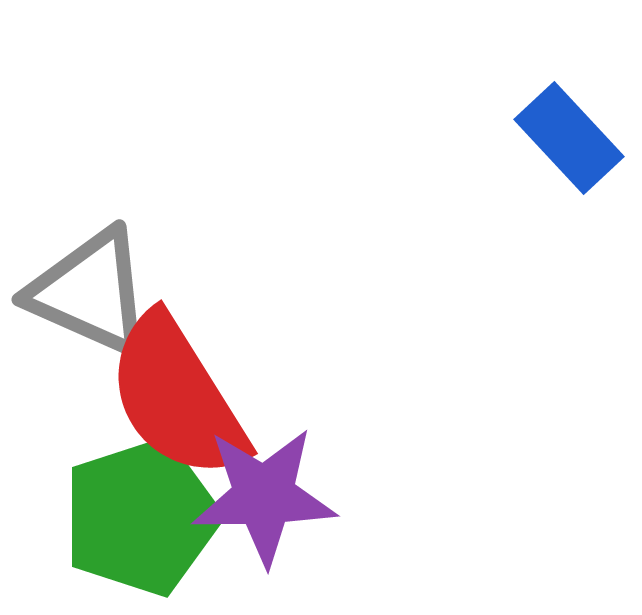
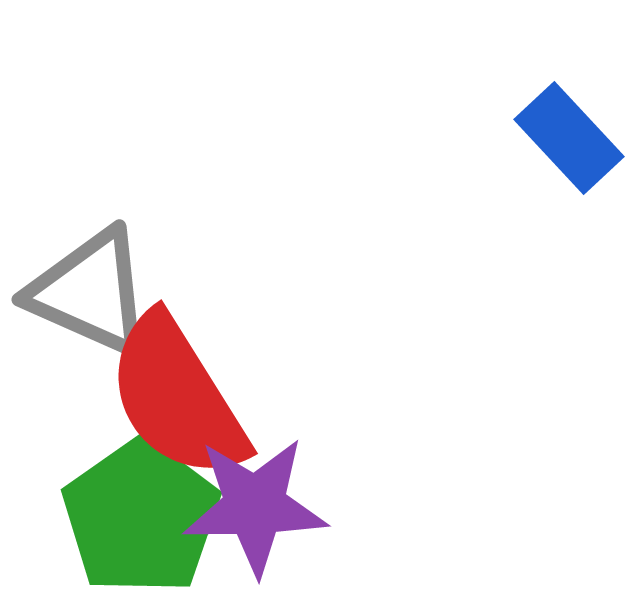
purple star: moved 9 px left, 10 px down
green pentagon: rotated 17 degrees counterclockwise
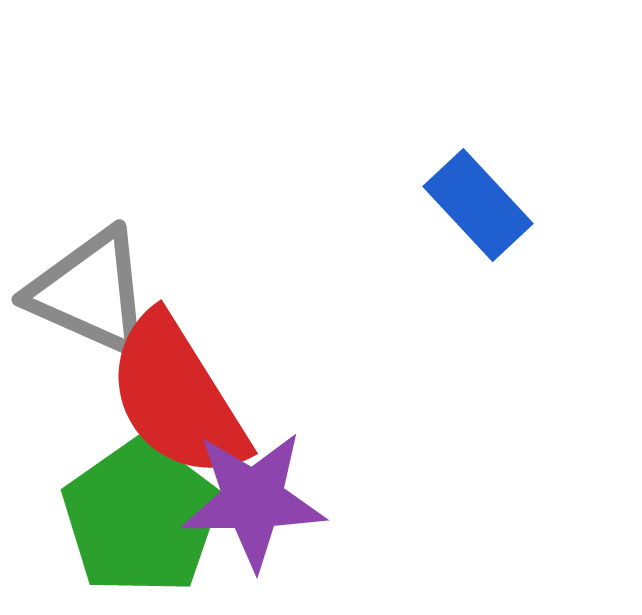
blue rectangle: moved 91 px left, 67 px down
purple star: moved 2 px left, 6 px up
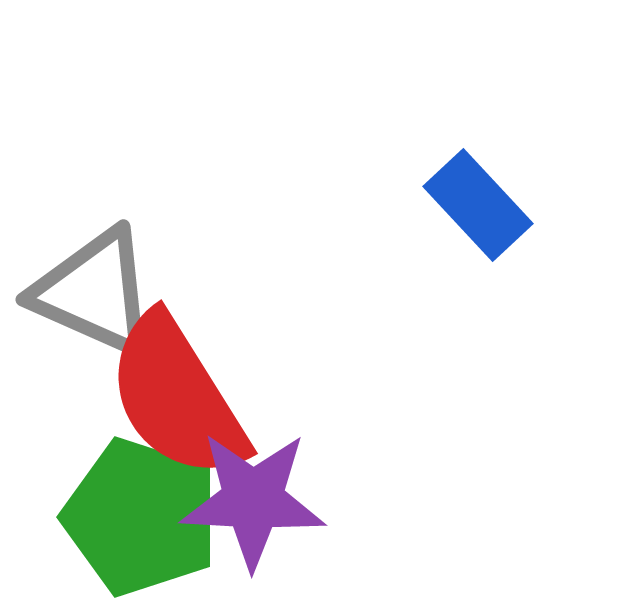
gray triangle: moved 4 px right
purple star: rotated 4 degrees clockwise
green pentagon: rotated 19 degrees counterclockwise
